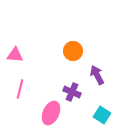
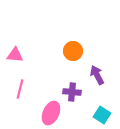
purple cross: rotated 18 degrees counterclockwise
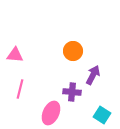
purple arrow: moved 4 px left; rotated 54 degrees clockwise
